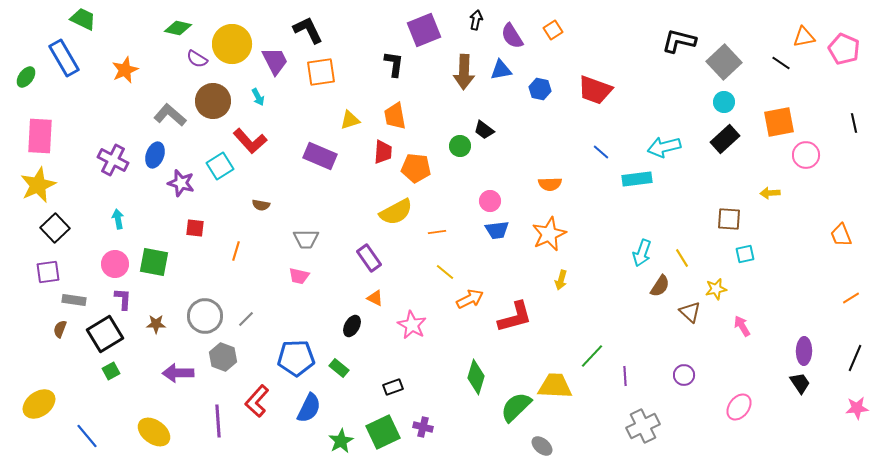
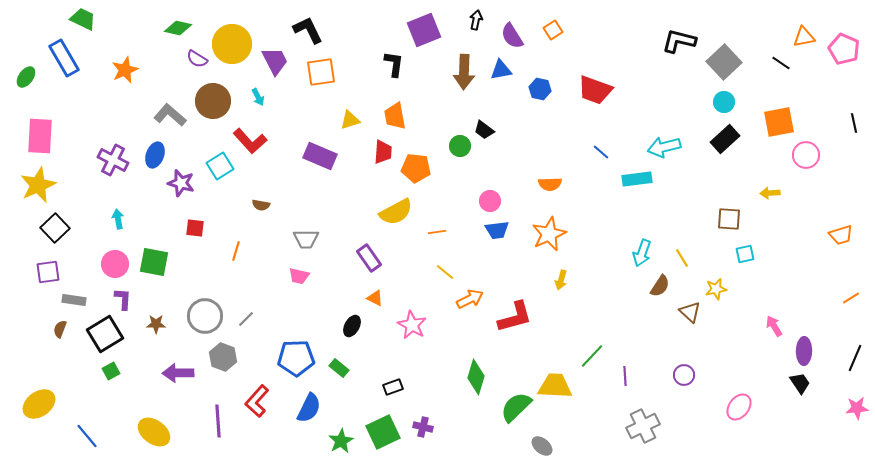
orange trapezoid at (841, 235): rotated 85 degrees counterclockwise
pink arrow at (742, 326): moved 32 px right
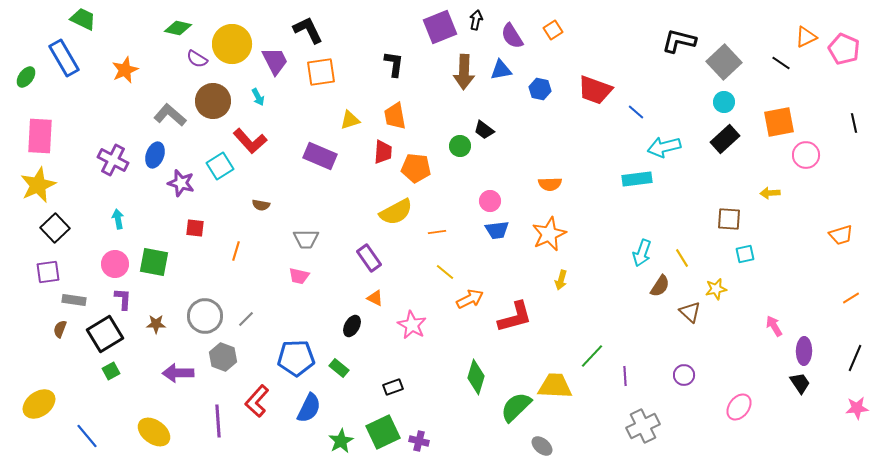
purple square at (424, 30): moved 16 px right, 3 px up
orange triangle at (804, 37): moved 2 px right; rotated 15 degrees counterclockwise
blue line at (601, 152): moved 35 px right, 40 px up
purple cross at (423, 427): moved 4 px left, 14 px down
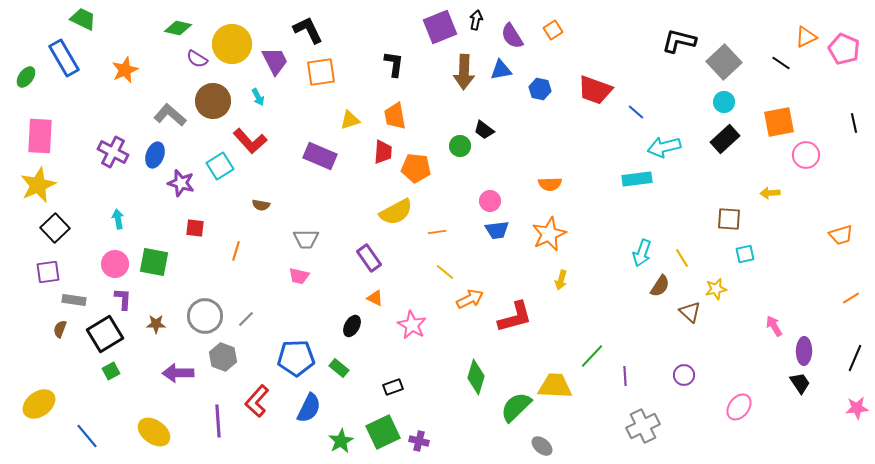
purple cross at (113, 160): moved 8 px up
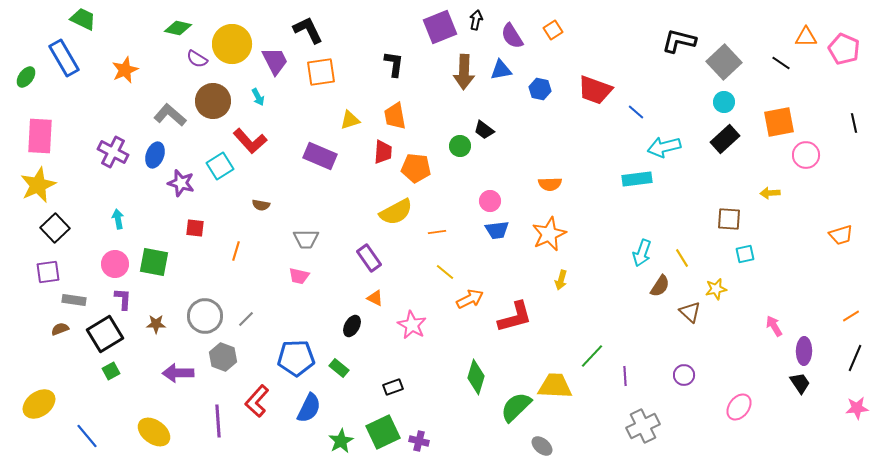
orange triangle at (806, 37): rotated 25 degrees clockwise
orange line at (851, 298): moved 18 px down
brown semicircle at (60, 329): rotated 48 degrees clockwise
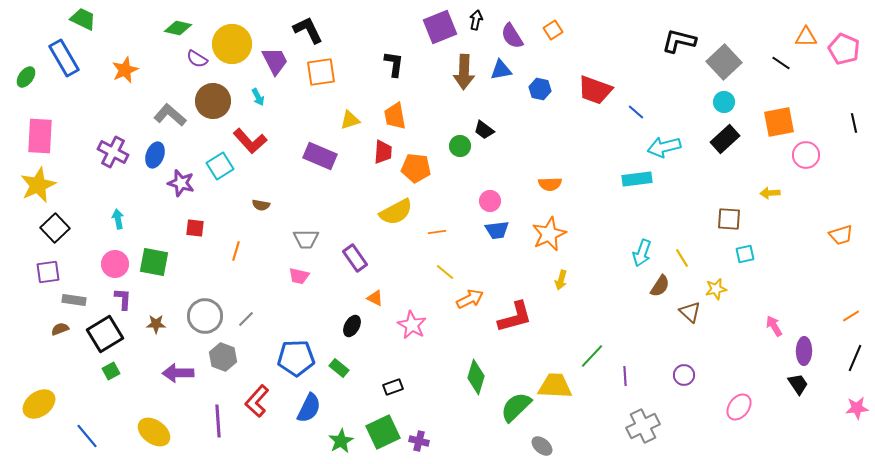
purple rectangle at (369, 258): moved 14 px left
black trapezoid at (800, 383): moved 2 px left, 1 px down
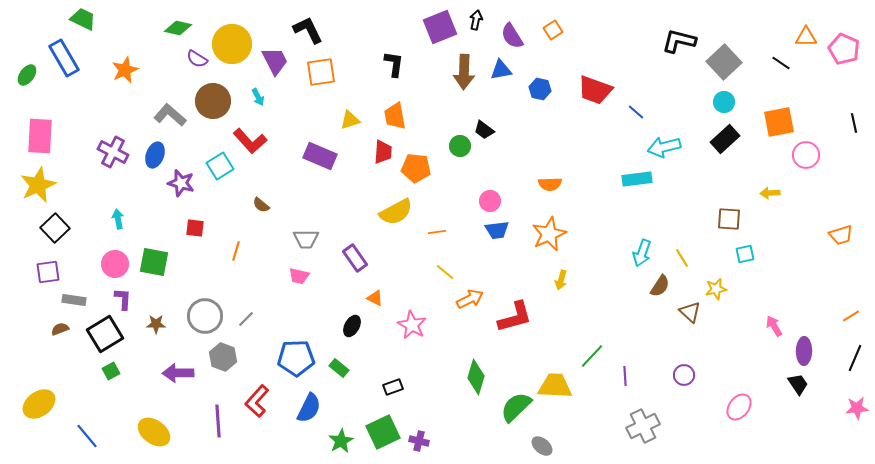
green ellipse at (26, 77): moved 1 px right, 2 px up
brown semicircle at (261, 205): rotated 30 degrees clockwise
